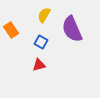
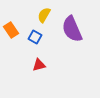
blue square: moved 6 px left, 5 px up
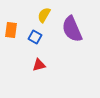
orange rectangle: rotated 42 degrees clockwise
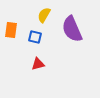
blue square: rotated 16 degrees counterclockwise
red triangle: moved 1 px left, 1 px up
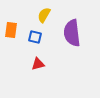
purple semicircle: moved 4 px down; rotated 16 degrees clockwise
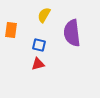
blue square: moved 4 px right, 8 px down
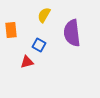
orange rectangle: rotated 14 degrees counterclockwise
blue square: rotated 16 degrees clockwise
red triangle: moved 11 px left, 2 px up
